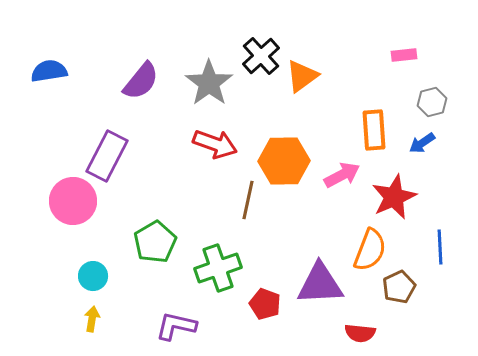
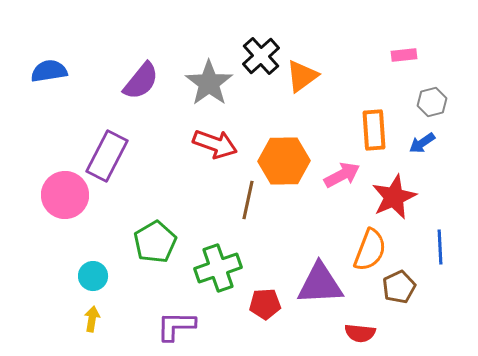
pink circle: moved 8 px left, 6 px up
red pentagon: rotated 24 degrees counterclockwise
purple L-shape: rotated 12 degrees counterclockwise
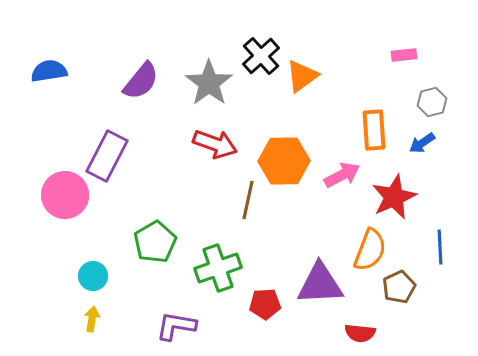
purple L-shape: rotated 9 degrees clockwise
